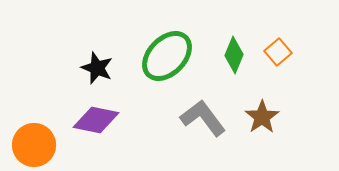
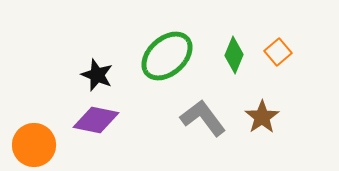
green ellipse: rotated 4 degrees clockwise
black star: moved 7 px down
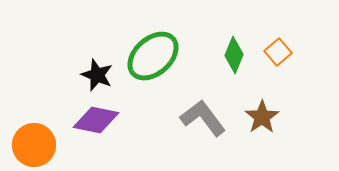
green ellipse: moved 14 px left
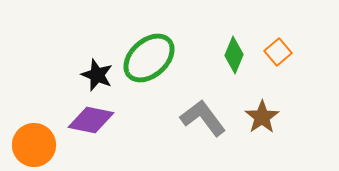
green ellipse: moved 4 px left, 2 px down
purple diamond: moved 5 px left
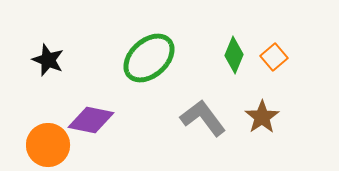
orange square: moved 4 px left, 5 px down
black star: moved 49 px left, 15 px up
orange circle: moved 14 px right
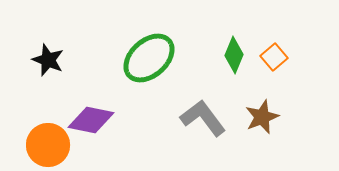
brown star: rotated 12 degrees clockwise
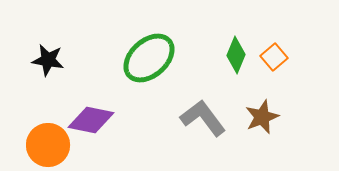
green diamond: moved 2 px right
black star: rotated 12 degrees counterclockwise
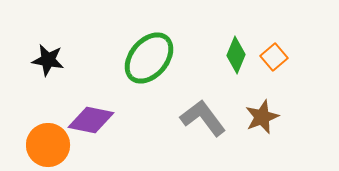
green ellipse: rotated 8 degrees counterclockwise
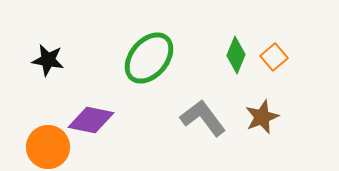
orange circle: moved 2 px down
